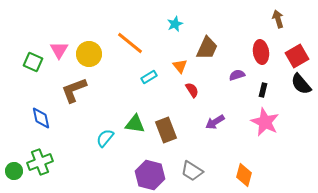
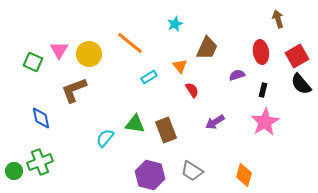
pink star: rotated 16 degrees clockwise
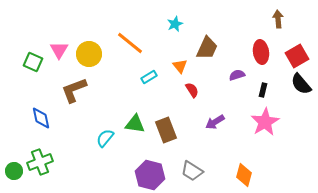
brown arrow: rotated 12 degrees clockwise
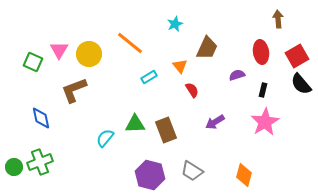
green triangle: rotated 10 degrees counterclockwise
green circle: moved 4 px up
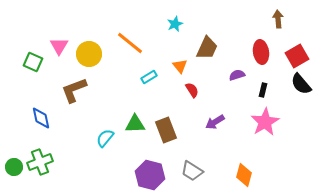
pink triangle: moved 4 px up
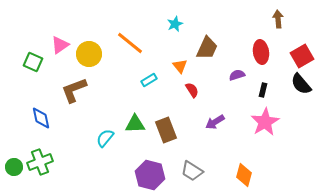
pink triangle: moved 1 px right, 1 px up; rotated 24 degrees clockwise
red square: moved 5 px right
cyan rectangle: moved 3 px down
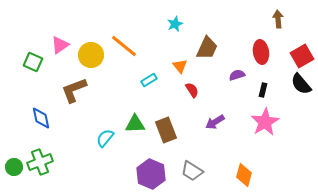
orange line: moved 6 px left, 3 px down
yellow circle: moved 2 px right, 1 px down
purple hexagon: moved 1 px right, 1 px up; rotated 8 degrees clockwise
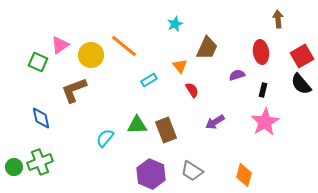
green square: moved 5 px right
green triangle: moved 2 px right, 1 px down
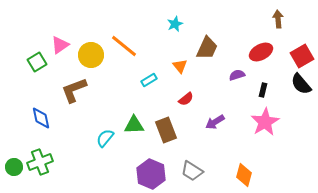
red ellipse: rotated 70 degrees clockwise
green square: moved 1 px left; rotated 36 degrees clockwise
red semicircle: moved 6 px left, 9 px down; rotated 84 degrees clockwise
green triangle: moved 3 px left
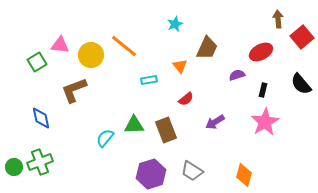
pink triangle: rotated 42 degrees clockwise
red square: moved 19 px up; rotated 10 degrees counterclockwise
cyan rectangle: rotated 21 degrees clockwise
purple hexagon: rotated 20 degrees clockwise
